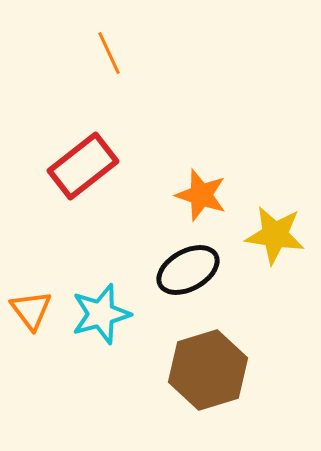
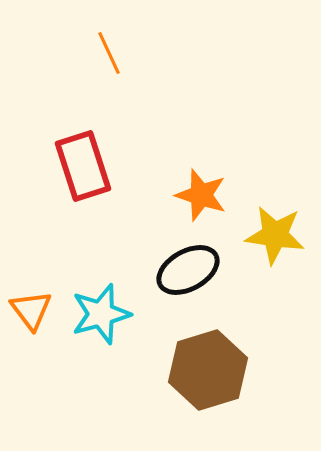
red rectangle: rotated 70 degrees counterclockwise
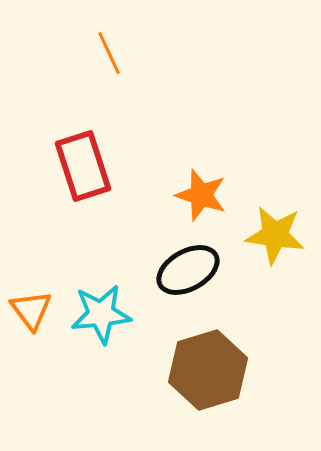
cyan star: rotated 10 degrees clockwise
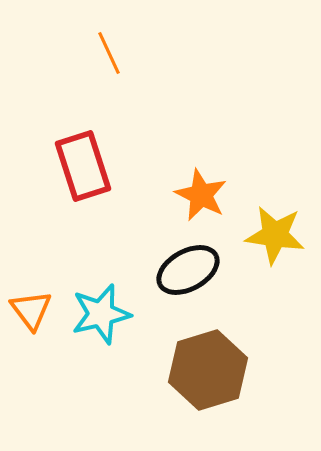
orange star: rotated 8 degrees clockwise
cyan star: rotated 8 degrees counterclockwise
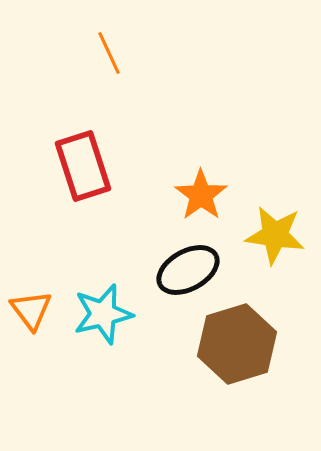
orange star: rotated 10 degrees clockwise
cyan star: moved 2 px right
brown hexagon: moved 29 px right, 26 px up
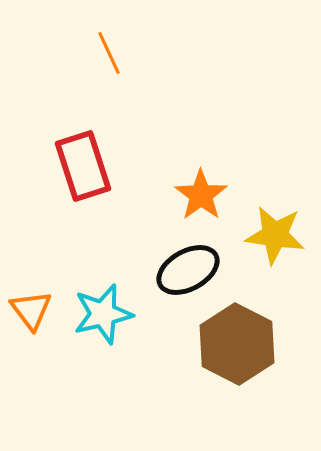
brown hexagon: rotated 16 degrees counterclockwise
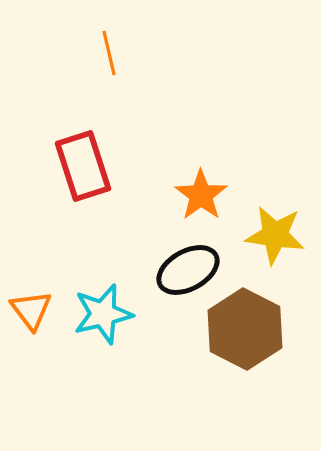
orange line: rotated 12 degrees clockwise
brown hexagon: moved 8 px right, 15 px up
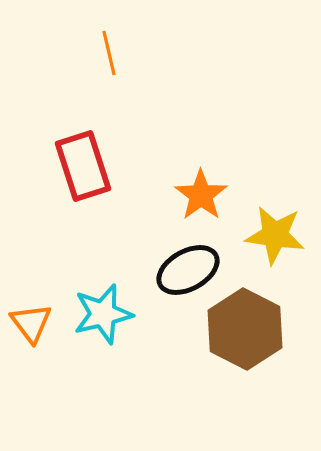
orange triangle: moved 13 px down
